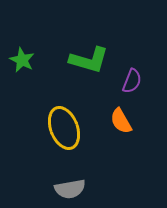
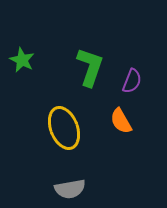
green L-shape: moved 1 px right, 7 px down; rotated 87 degrees counterclockwise
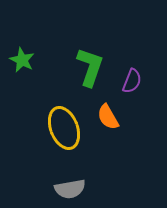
orange semicircle: moved 13 px left, 4 px up
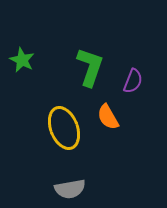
purple semicircle: moved 1 px right
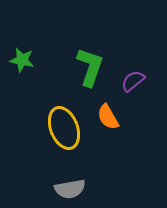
green star: rotated 15 degrees counterclockwise
purple semicircle: rotated 150 degrees counterclockwise
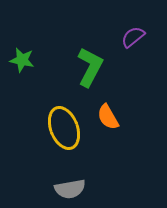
green L-shape: rotated 9 degrees clockwise
purple semicircle: moved 44 px up
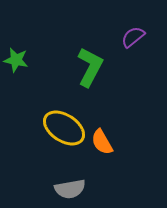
green star: moved 6 px left
orange semicircle: moved 6 px left, 25 px down
yellow ellipse: rotated 36 degrees counterclockwise
